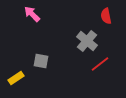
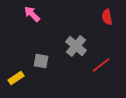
red semicircle: moved 1 px right, 1 px down
gray cross: moved 11 px left, 5 px down
red line: moved 1 px right, 1 px down
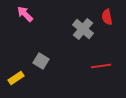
pink arrow: moved 7 px left
gray cross: moved 7 px right, 17 px up
gray square: rotated 21 degrees clockwise
red line: moved 1 px down; rotated 30 degrees clockwise
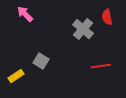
yellow rectangle: moved 2 px up
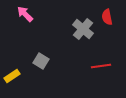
yellow rectangle: moved 4 px left
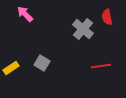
gray square: moved 1 px right, 2 px down
yellow rectangle: moved 1 px left, 8 px up
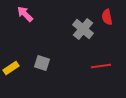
gray square: rotated 14 degrees counterclockwise
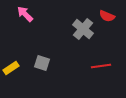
red semicircle: moved 1 px up; rotated 56 degrees counterclockwise
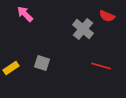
red line: rotated 24 degrees clockwise
